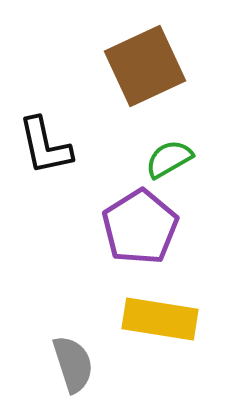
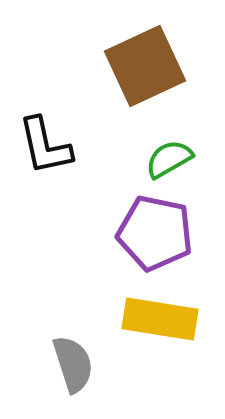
purple pentagon: moved 15 px right, 6 px down; rotated 28 degrees counterclockwise
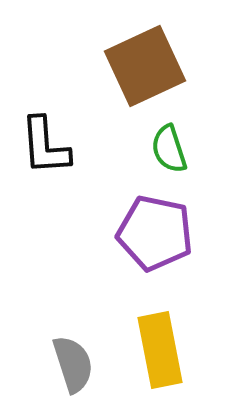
black L-shape: rotated 8 degrees clockwise
green semicircle: moved 10 px up; rotated 78 degrees counterclockwise
yellow rectangle: moved 31 px down; rotated 70 degrees clockwise
